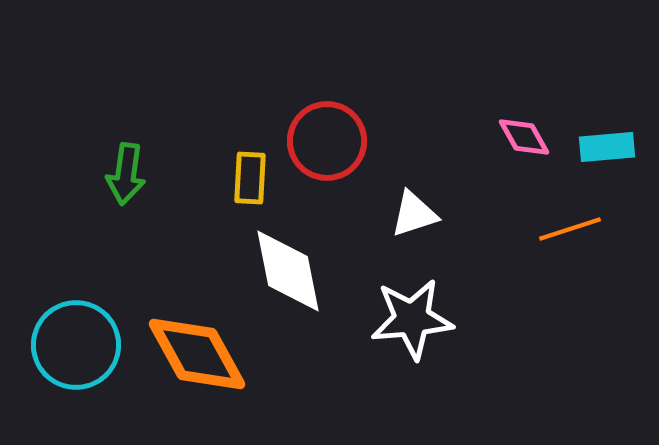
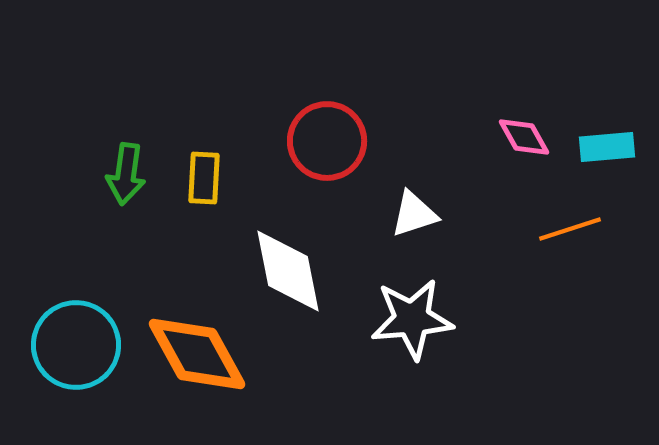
yellow rectangle: moved 46 px left
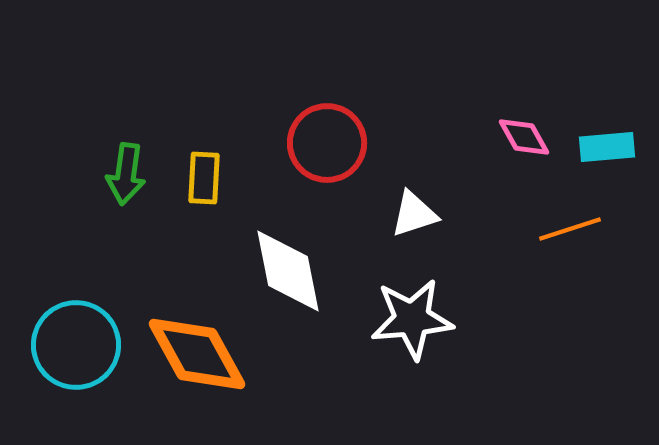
red circle: moved 2 px down
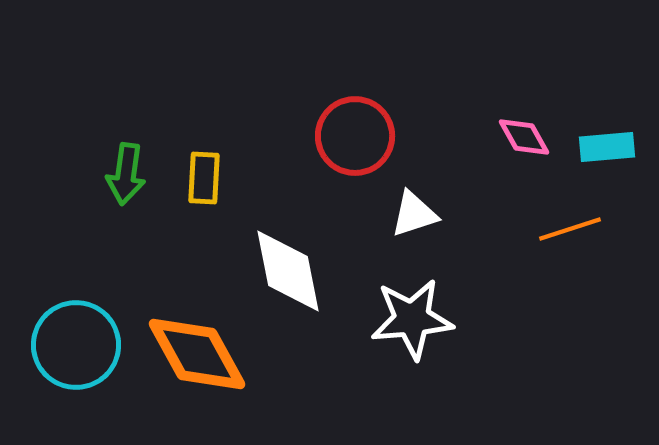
red circle: moved 28 px right, 7 px up
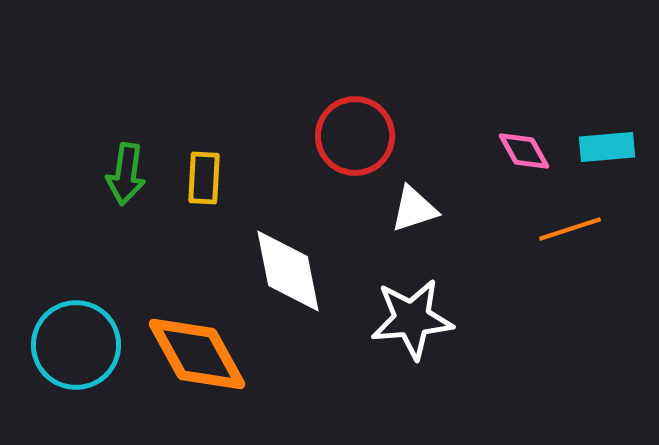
pink diamond: moved 14 px down
white triangle: moved 5 px up
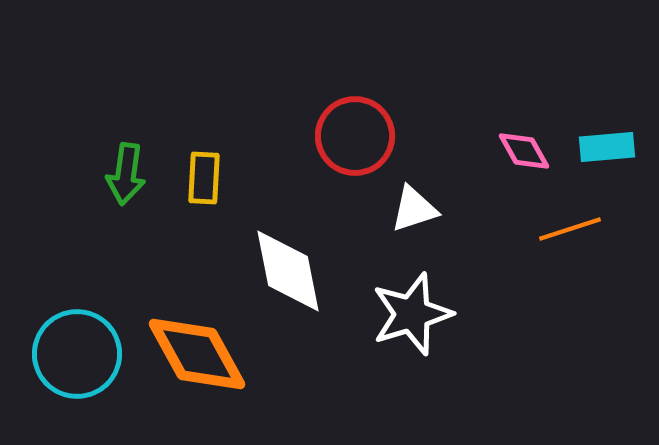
white star: moved 5 px up; rotated 12 degrees counterclockwise
cyan circle: moved 1 px right, 9 px down
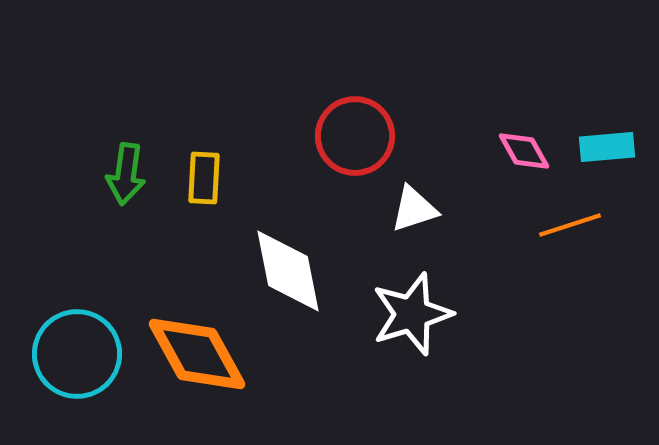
orange line: moved 4 px up
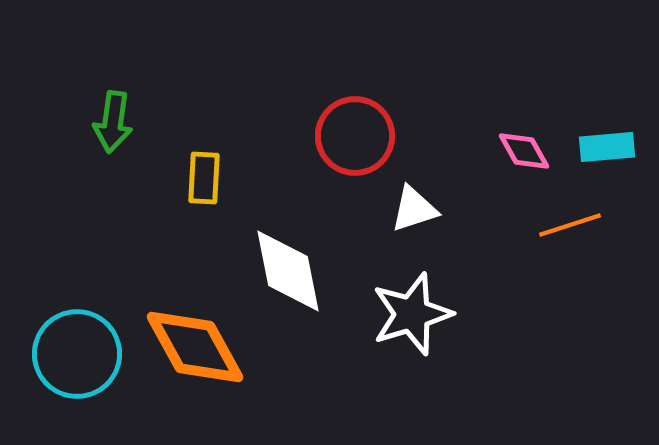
green arrow: moved 13 px left, 52 px up
orange diamond: moved 2 px left, 7 px up
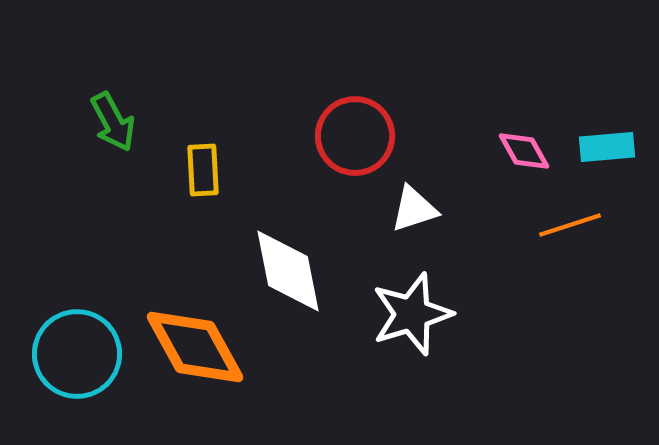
green arrow: rotated 36 degrees counterclockwise
yellow rectangle: moved 1 px left, 8 px up; rotated 6 degrees counterclockwise
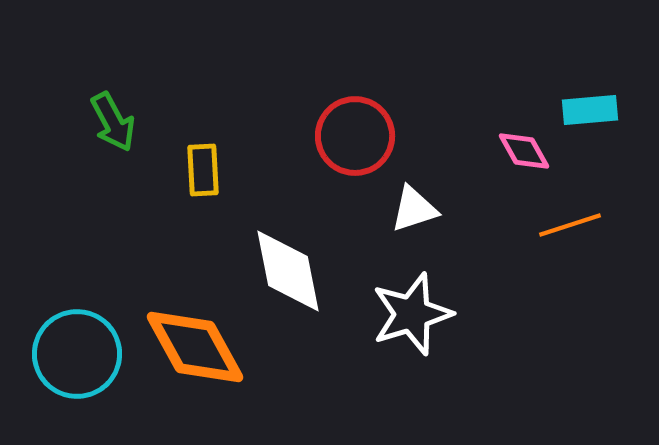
cyan rectangle: moved 17 px left, 37 px up
